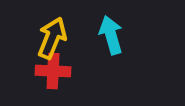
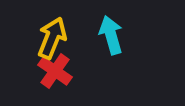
red cross: moved 2 px right; rotated 32 degrees clockwise
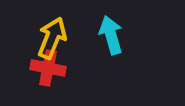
red cross: moved 7 px left, 3 px up; rotated 24 degrees counterclockwise
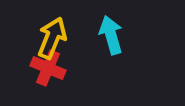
red cross: rotated 12 degrees clockwise
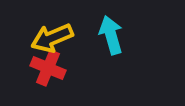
yellow arrow: rotated 135 degrees counterclockwise
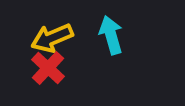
red cross: rotated 20 degrees clockwise
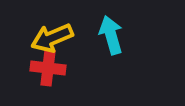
red cross: rotated 36 degrees counterclockwise
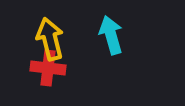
yellow arrow: moved 2 px left, 1 px down; rotated 99 degrees clockwise
